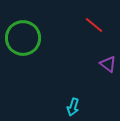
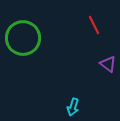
red line: rotated 24 degrees clockwise
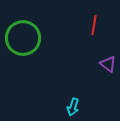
red line: rotated 36 degrees clockwise
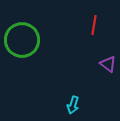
green circle: moved 1 px left, 2 px down
cyan arrow: moved 2 px up
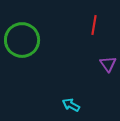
purple triangle: rotated 18 degrees clockwise
cyan arrow: moved 2 px left; rotated 102 degrees clockwise
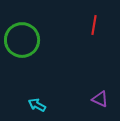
purple triangle: moved 8 px left, 35 px down; rotated 30 degrees counterclockwise
cyan arrow: moved 34 px left
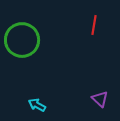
purple triangle: rotated 18 degrees clockwise
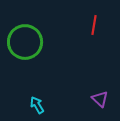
green circle: moved 3 px right, 2 px down
cyan arrow: rotated 30 degrees clockwise
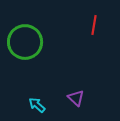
purple triangle: moved 24 px left, 1 px up
cyan arrow: rotated 18 degrees counterclockwise
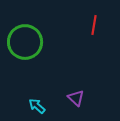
cyan arrow: moved 1 px down
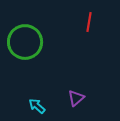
red line: moved 5 px left, 3 px up
purple triangle: rotated 36 degrees clockwise
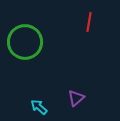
cyan arrow: moved 2 px right, 1 px down
